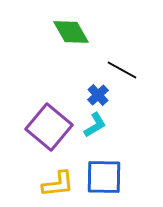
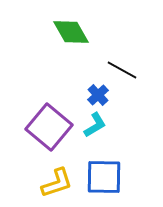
yellow L-shape: moved 1 px left, 1 px up; rotated 12 degrees counterclockwise
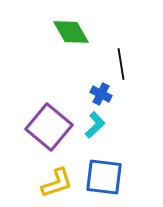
black line: moved 1 px left, 6 px up; rotated 52 degrees clockwise
blue cross: moved 3 px right, 1 px up; rotated 20 degrees counterclockwise
cyan L-shape: rotated 12 degrees counterclockwise
blue square: rotated 6 degrees clockwise
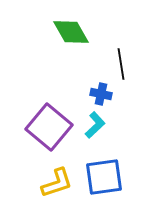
blue cross: rotated 15 degrees counterclockwise
blue square: rotated 15 degrees counterclockwise
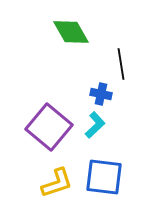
blue square: rotated 15 degrees clockwise
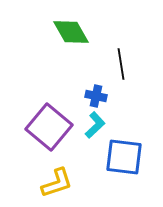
blue cross: moved 5 px left, 2 px down
blue square: moved 20 px right, 20 px up
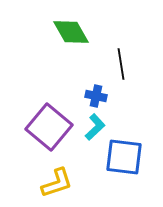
cyan L-shape: moved 2 px down
